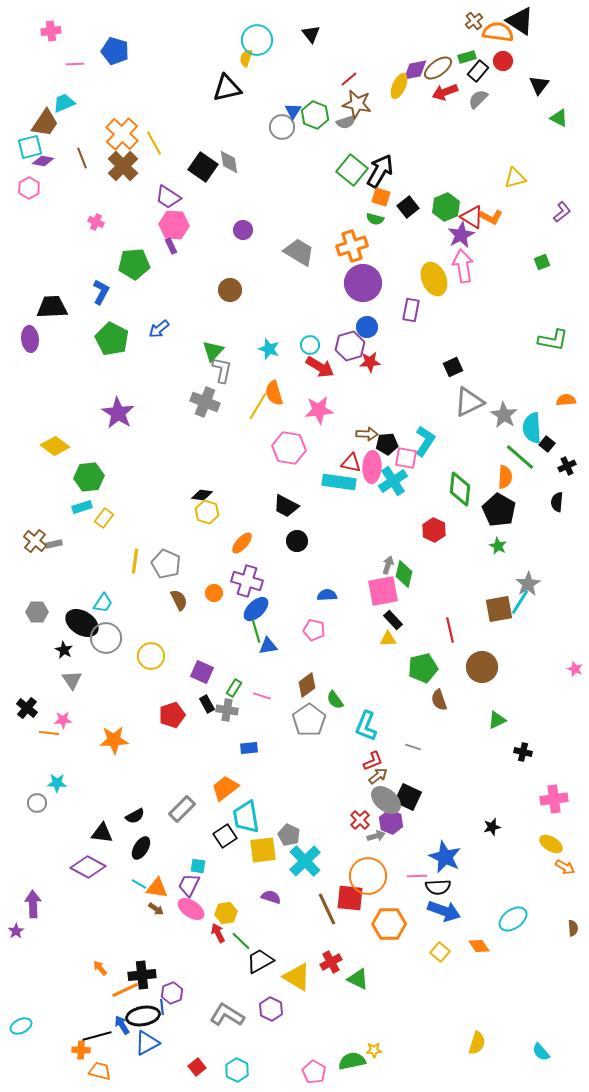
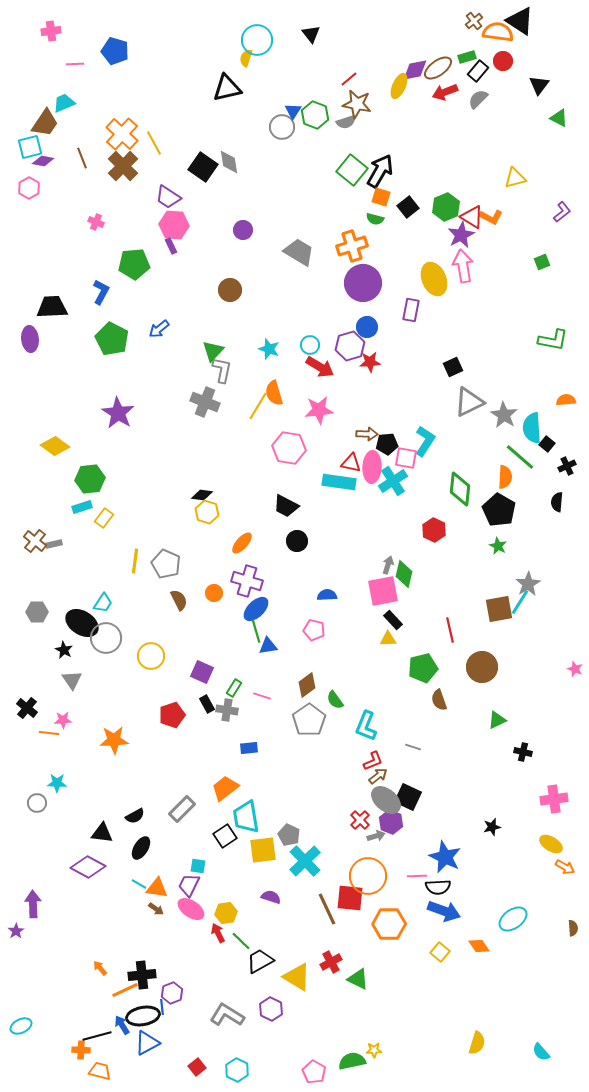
green hexagon at (89, 477): moved 1 px right, 2 px down
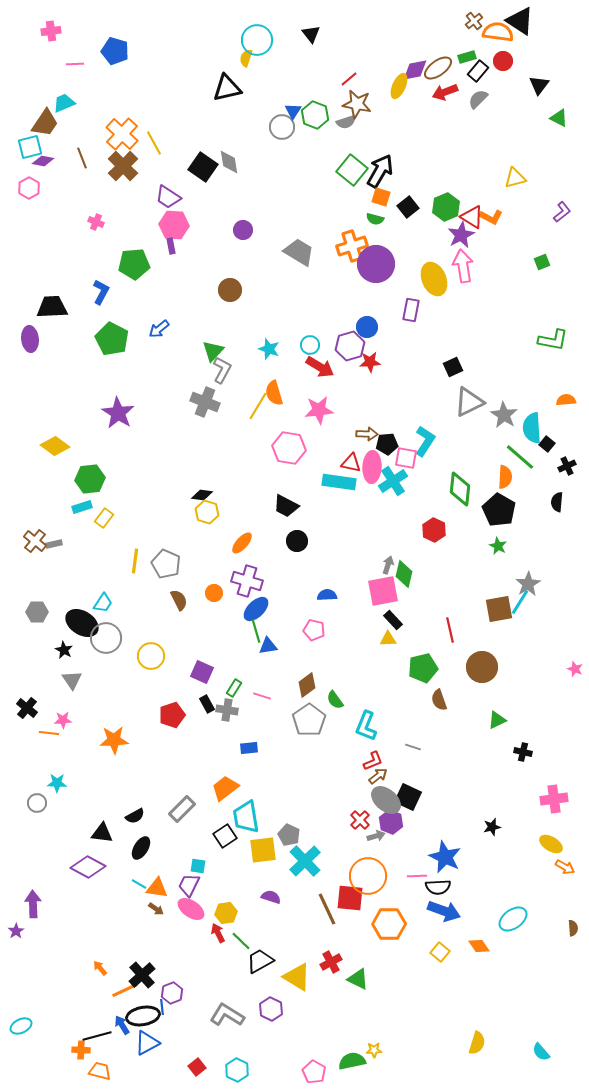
purple rectangle at (171, 246): rotated 14 degrees clockwise
purple circle at (363, 283): moved 13 px right, 19 px up
gray L-shape at (222, 370): rotated 16 degrees clockwise
black cross at (142, 975): rotated 36 degrees counterclockwise
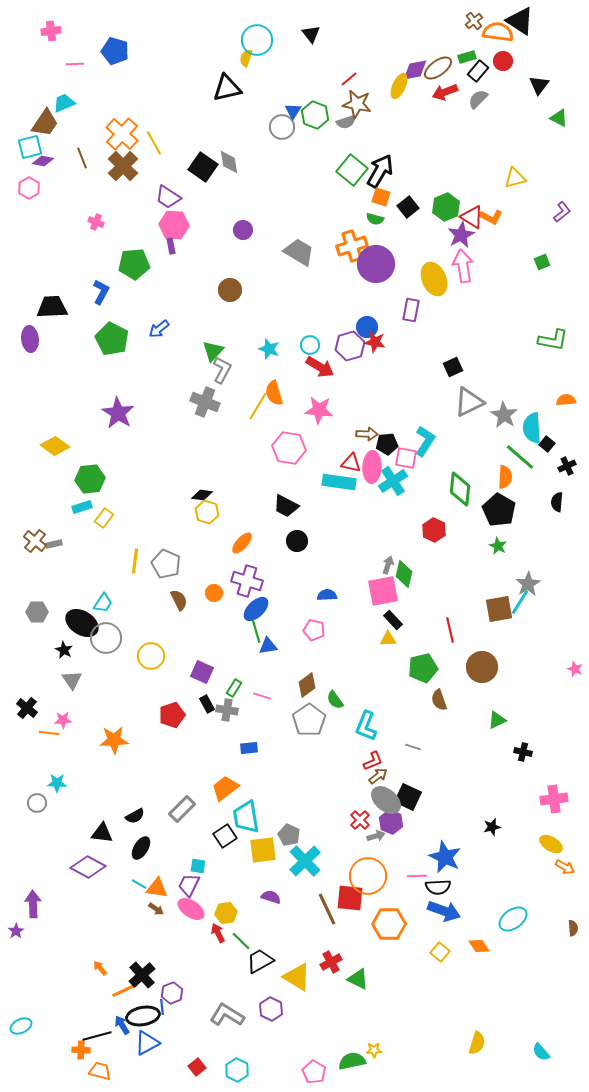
red star at (370, 362): moved 5 px right, 20 px up; rotated 15 degrees clockwise
pink star at (319, 410): rotated 12 degrees clockwise
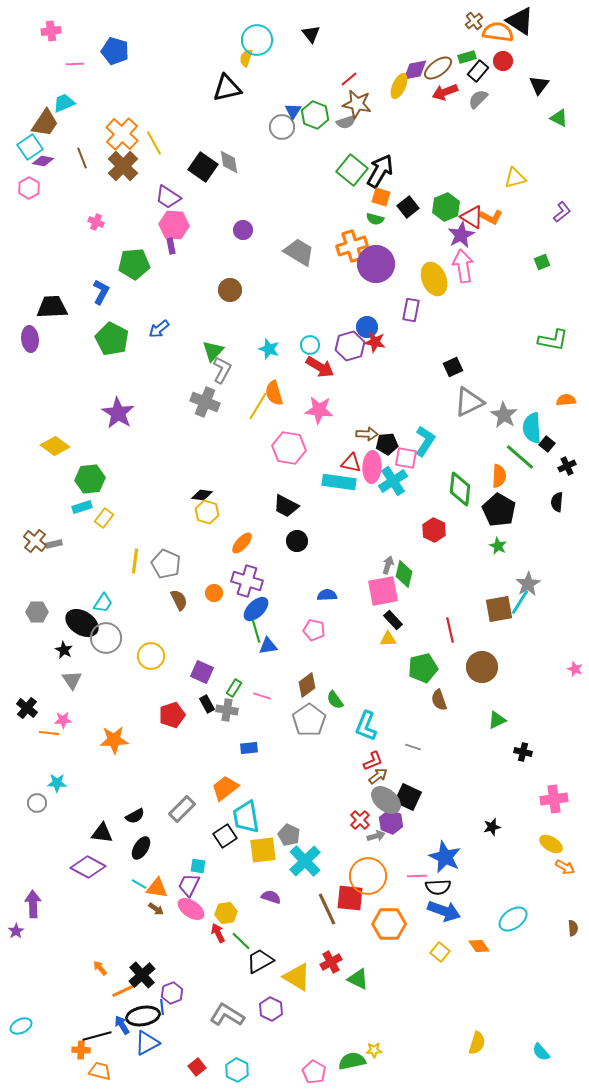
cyan square at (30, 147): rotated 20 degrees counterclockwise
orange semicircle at (505, 477): moved 6 px left, 1 px up
